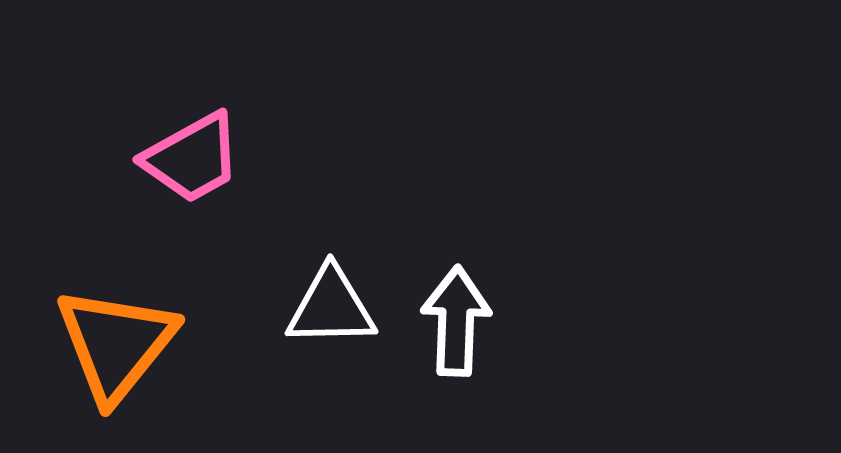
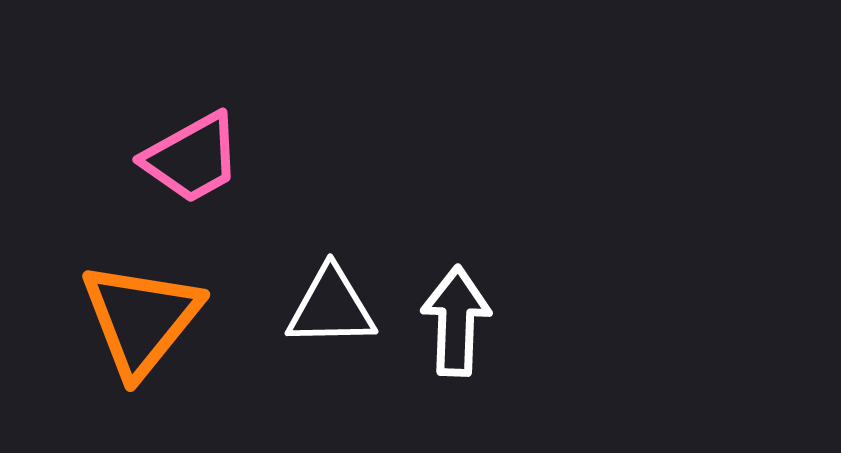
orange triangle: moved 25 px right, 25 px up
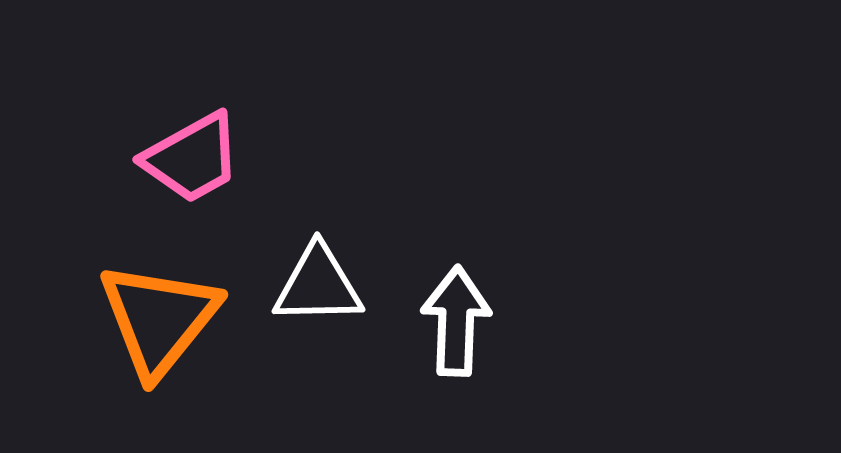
white triangle: moved 13 px left, 22 px up
orange triangle: moved 18 px right
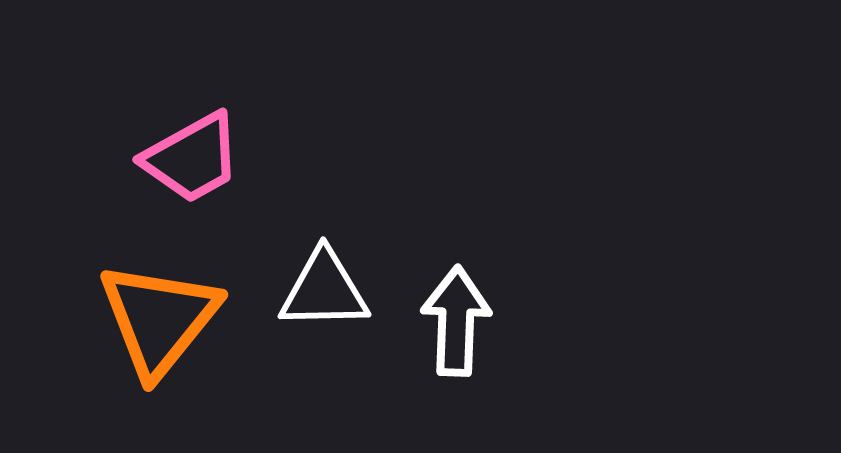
white triangle: moved 6 px right, 5 px down
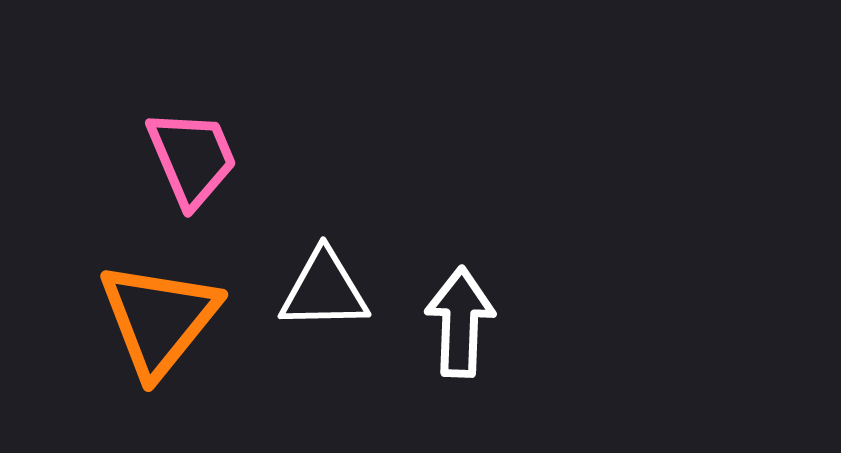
pink trapezoid: rotated 84 degrees counterclockwise
white arrow: moved 4 px right, 1 px down
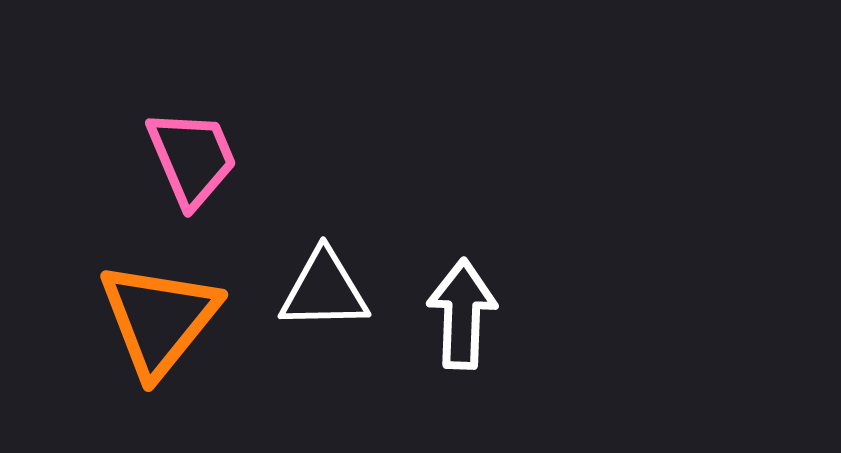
white arrow: moved 2 px right, 8 px up
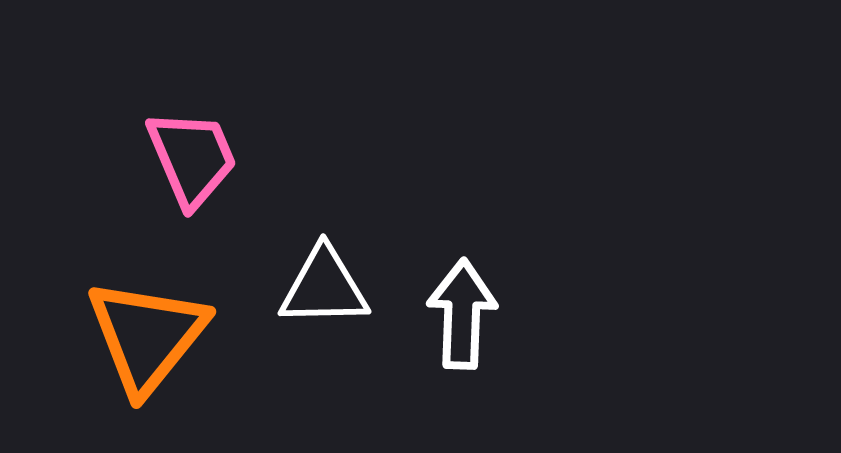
white triangle: moved 3 px up
orange triangle: moved 12 px left, 17 px down
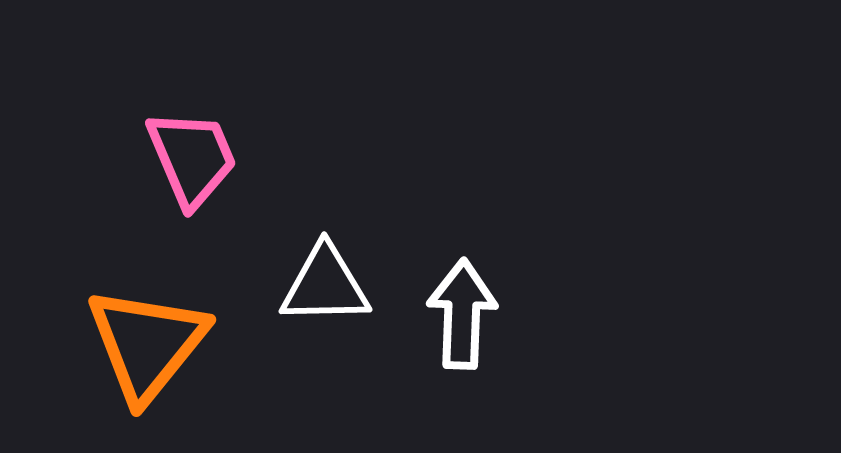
white triangle: moved 1 px right, 2 px up
orange triangle: moved 8 px down
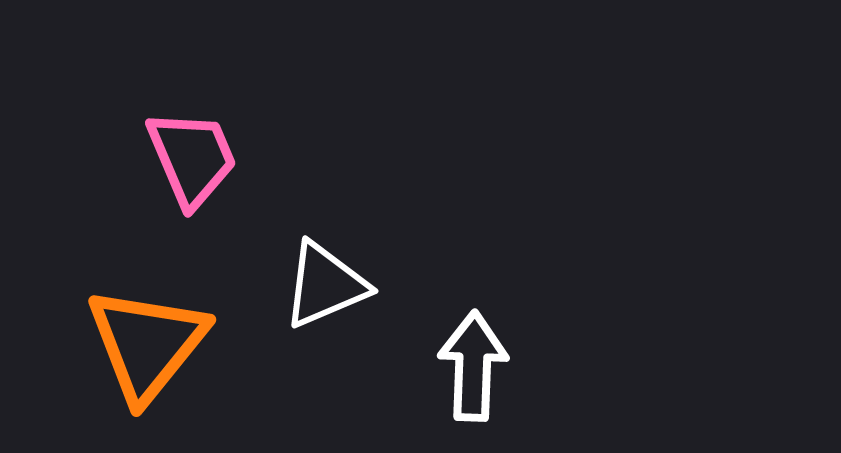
white triangle: rotated 22 degrees counterclockwise
white arrow: moved 11 px right, 52 px down
